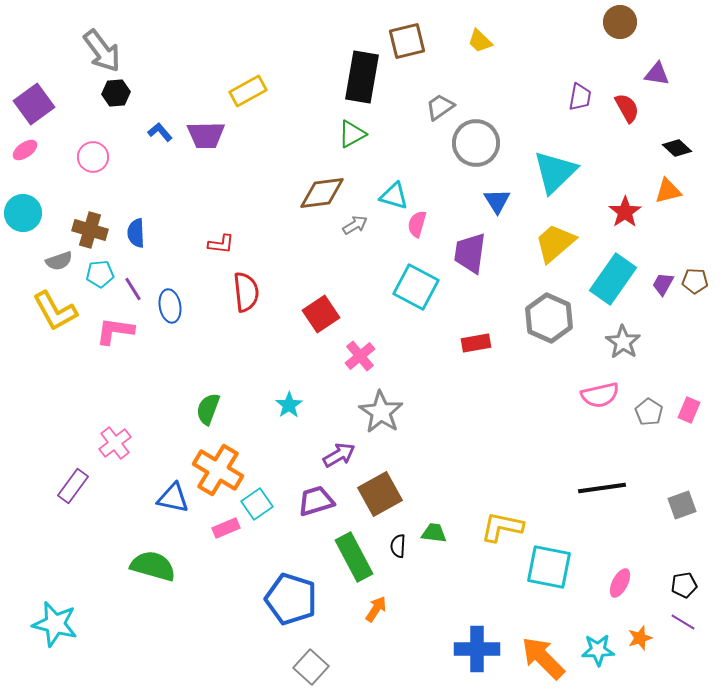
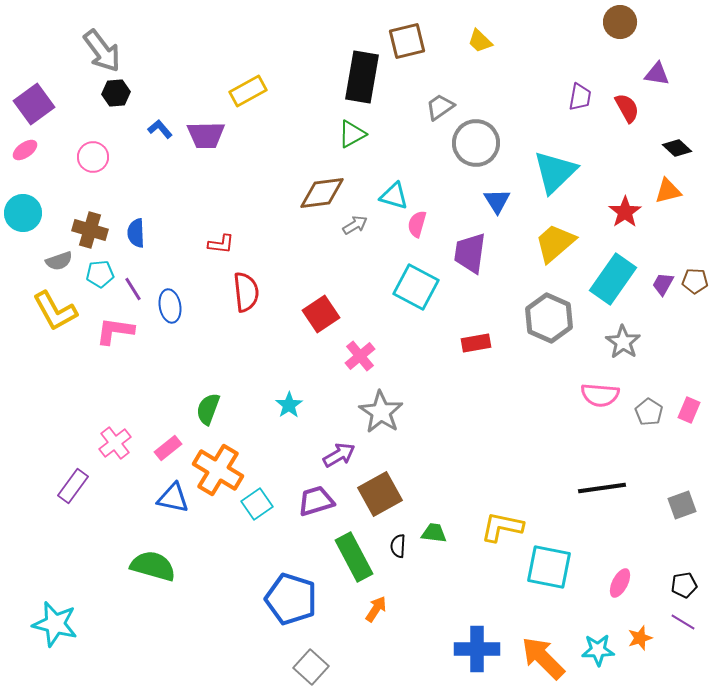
blue L-shape at (160, 132): moved 3 px up
pink semicircle at (600, 395): rotated 18 degrees clockwise
pink rectangle at (226, 528): moved 58 px left, 80 px up; rotated 16 degrees counterclockwise
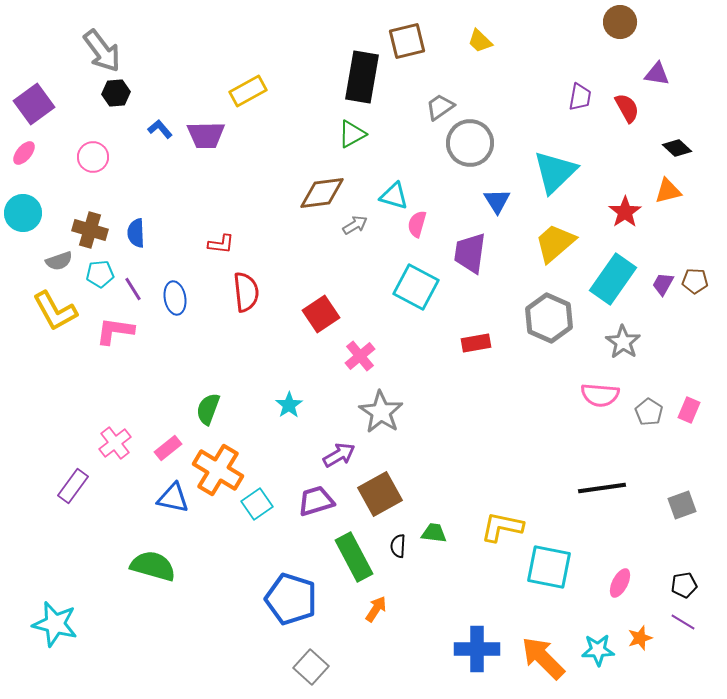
gray circle at (476, 143): moved 6 px left
pink ellipse at (25, 150): moved 1 px left, 3 px down; rotated 15 degrees counterclockwise
blue ellipse at (170, 306): moved 5 px right, 8 px up
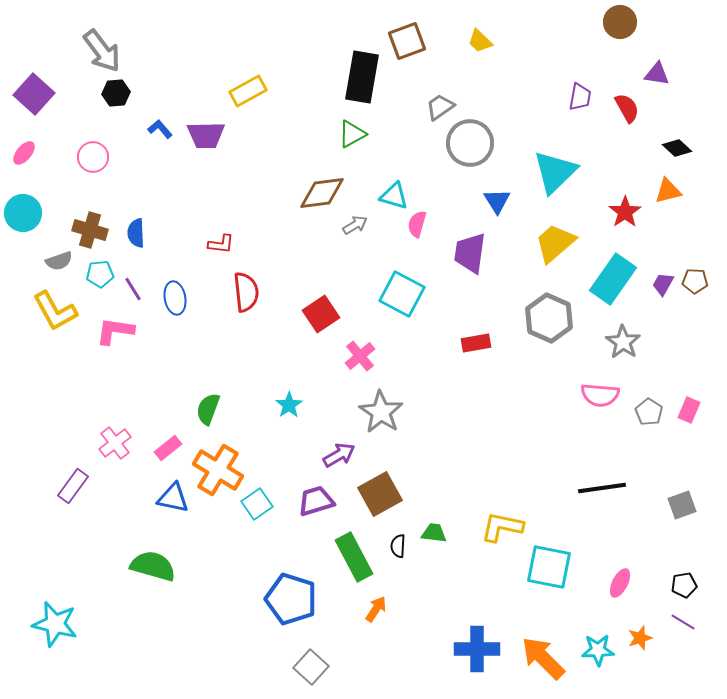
brown square at (407, 41): rotated 6 degrees counterclockwise
purple square at (34, 104): moved 10 px up; rotated 12 degrees counterclockwise
cyan square at (416, 287): moved 14 px left, 7 px down
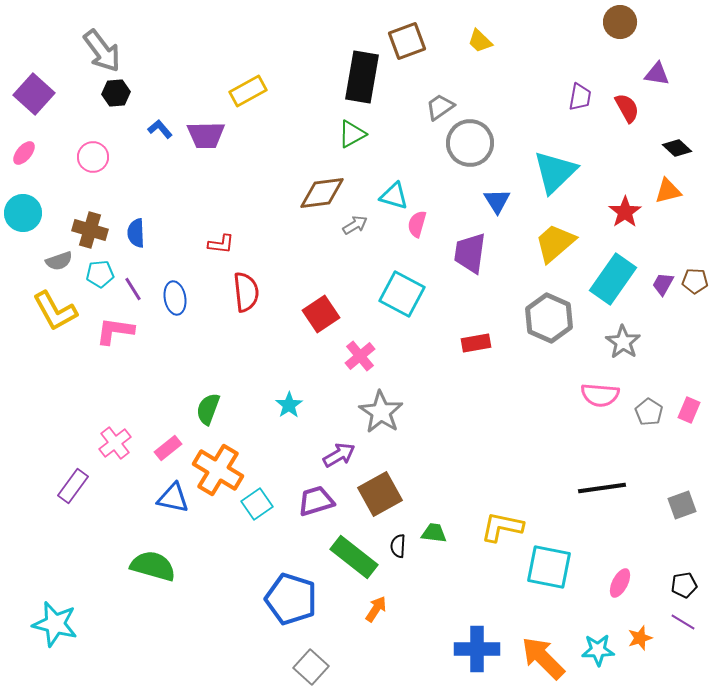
green rectangle at (354, 557): rotated 24 degrees counterclockwise
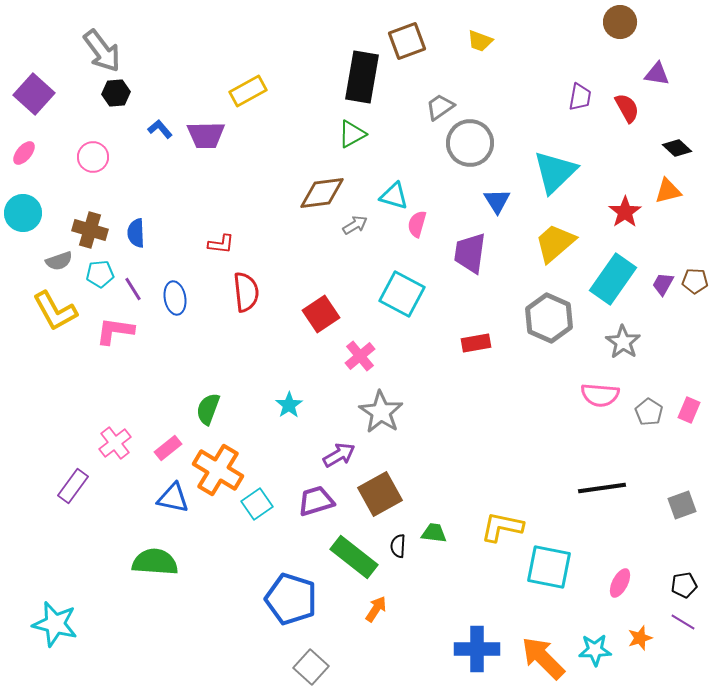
yellow trapezoid at (480, 41): rotated 24 degrees counterclockwise
green semicircle at (153, 566): moved 2 px right, 4 px up; rotated 12 degrees counterclockwise
cyan star at (598, 650): moved 3 px left
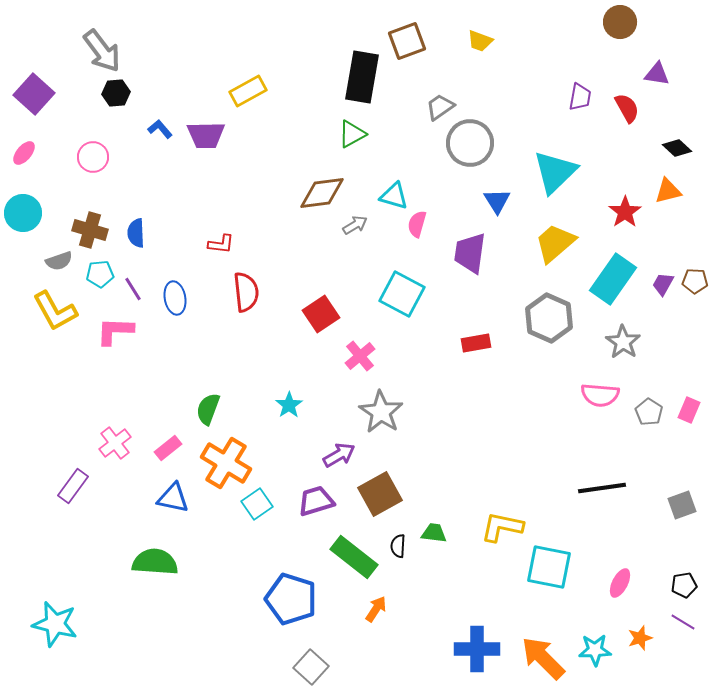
pink L-shape at (115, 331): rotated 6 degrees counterclockwise
orange cross at (218, 470): moved 8 px right, 7 px up
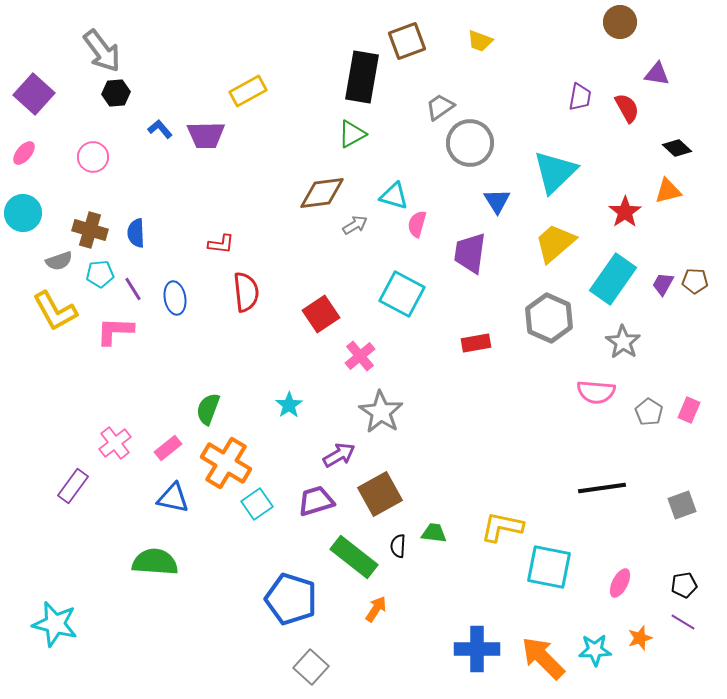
pink semicircle at (600, 395): moved 4 px left, 3 px up
